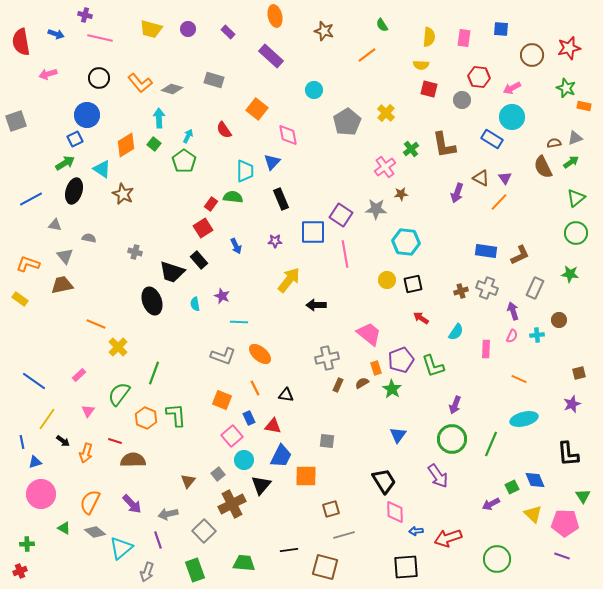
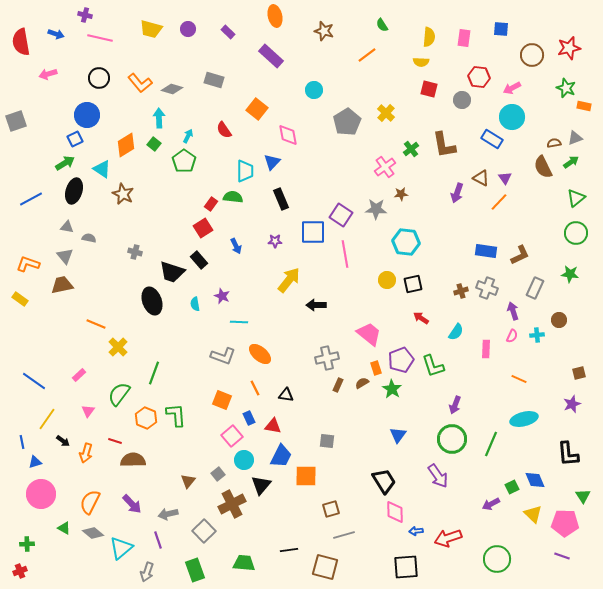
yellow semicircle at (421, 65): moved 3 px up
gray triangle at (55, 225): moved 12 px right, 2 px down
gray diamond at (95, 532): moved 2 px left, 1 px down
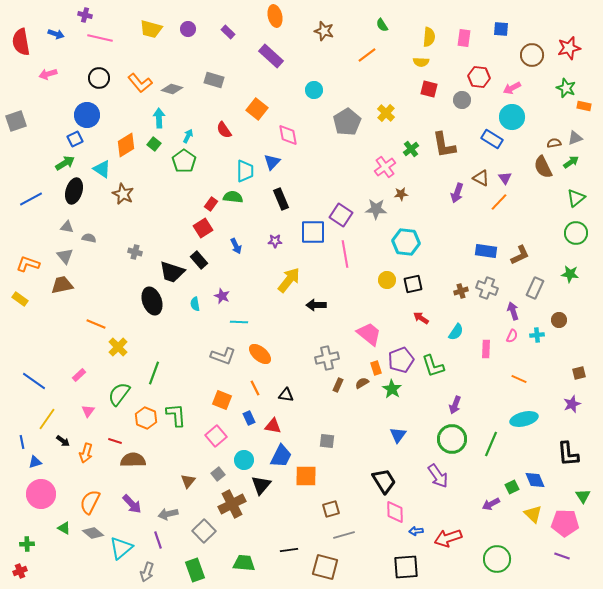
pink square at (232, 436): moved 16 px left
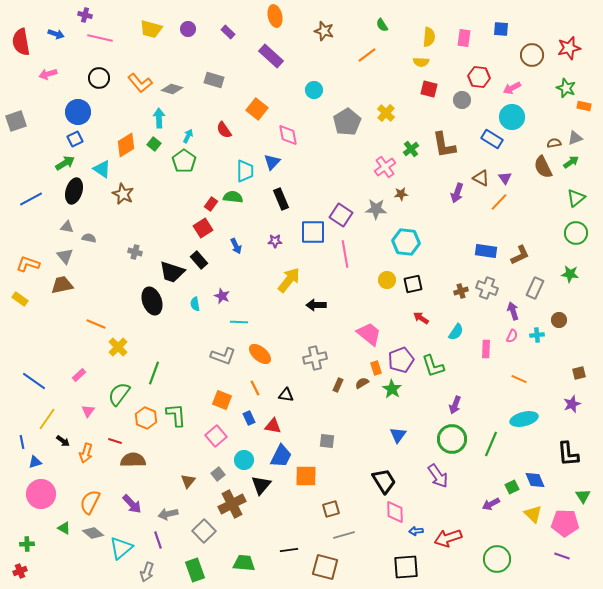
blue circle at (87, 115): moved 9 px left, 3 px up
gray cross at (327, 358): moved 12 px left
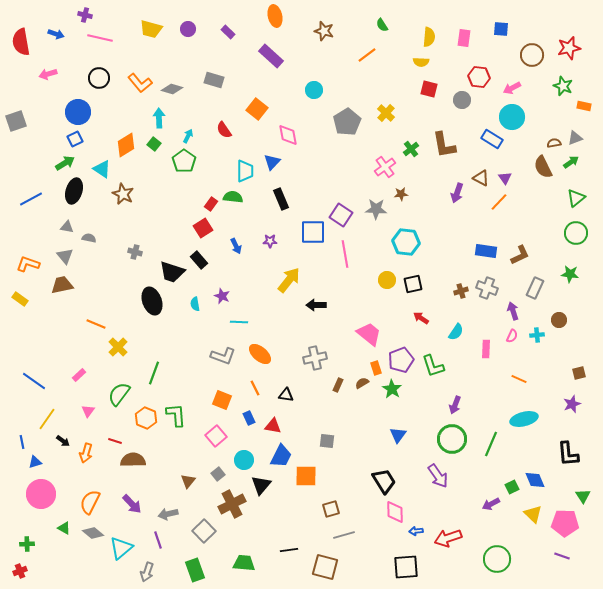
green star at (566, 88): moved 3 px left, 2 px up
purple star at (275, 241): moved 5 px left
